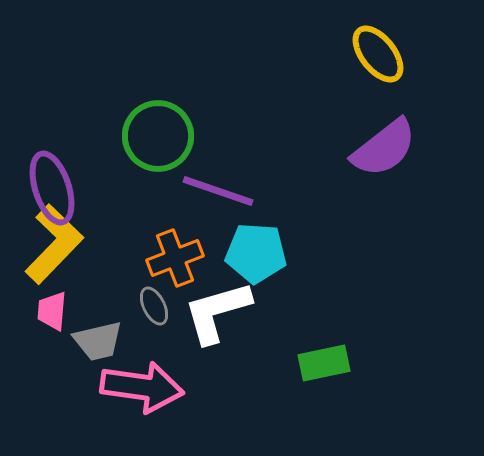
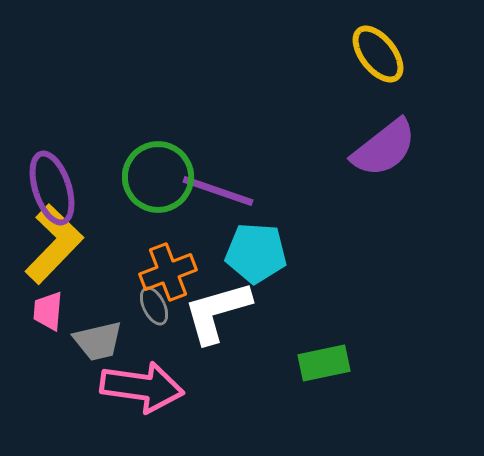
green circle: moved 41 px down
orange cross: moved 7 px left, 14 px down
pink trapezoid: moved 4 px left
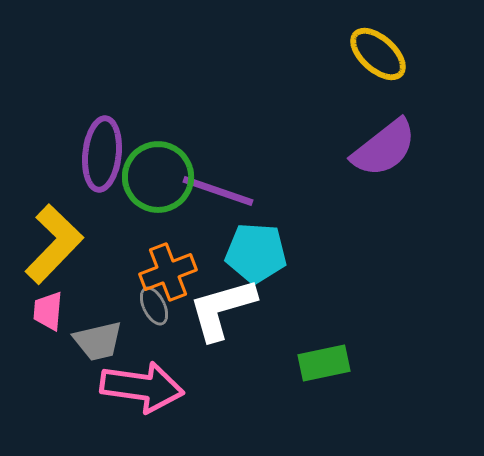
yellow ellipse: rotated 10 degrees counterclockwise
purple ellipse: moved 50 px right, 34 px up; rotated 24 degrees clockwise
white L-shape: moved 5 px right, 3 px up
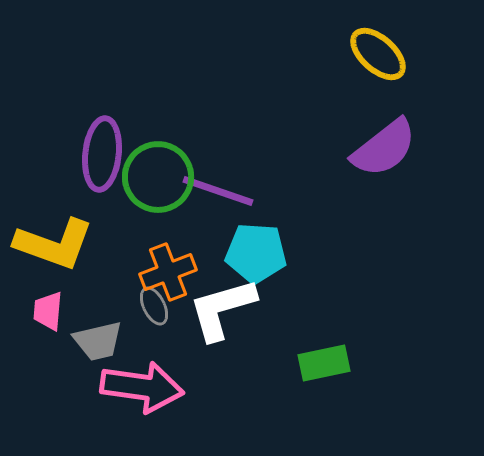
yellow L-shape: rotated 66 degrees clockwise
